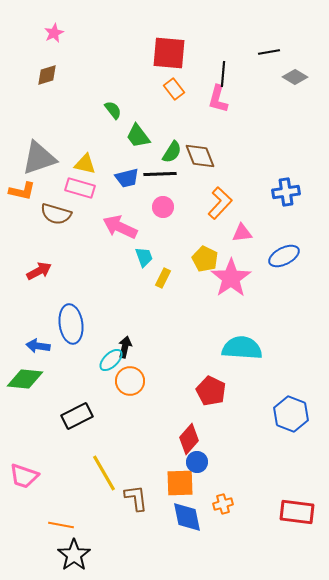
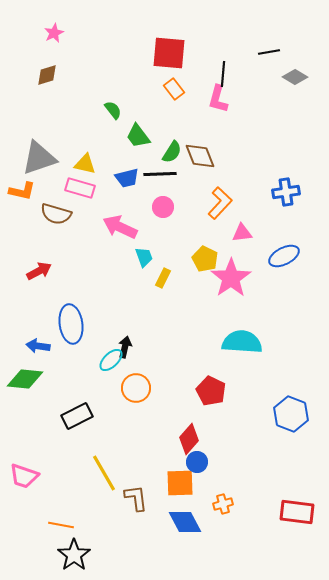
cyan semicircle at (242, 348): moved 6 px up
orange circle at (130, 381): moved 6 px right, 7 px down
blue diamond at (187, 517): moved 2 px left, 5 px down; rotated 16 degrees counterclockwise
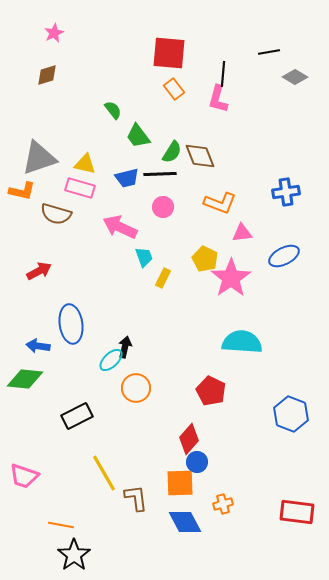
orange L-shape at (220, 203): rotated 68 degrees clockwise
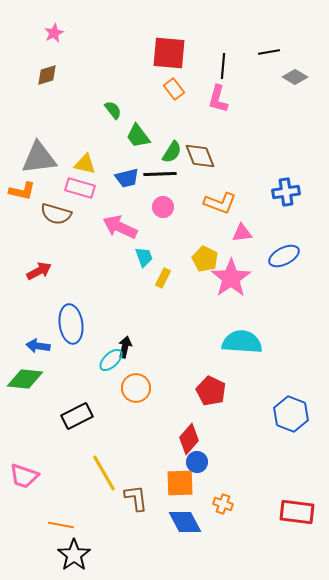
black line at (223, 74): moved 8 px up
gray triangle at (39, 158): rotated 12 degrees clockwise
orange cross at (223, 504): rotated 36 degrees clockwise
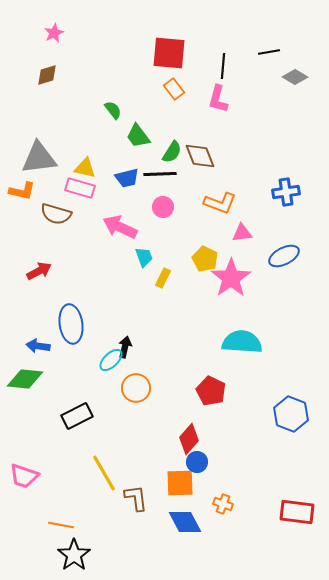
yellow triangle at (85, 164): moved 4 px down
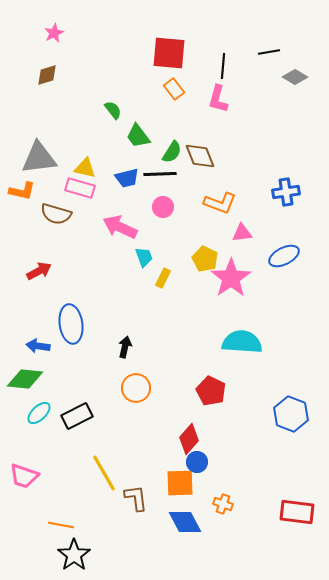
cyan ellipse at (111, 360): moved 72 px left, 53 px down
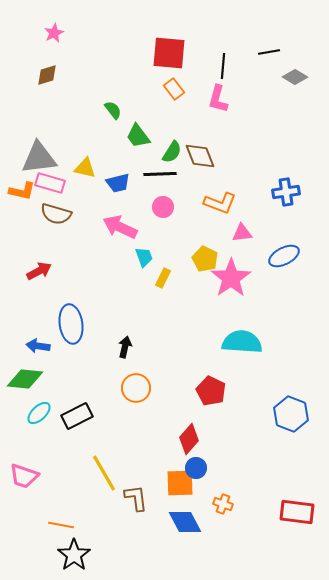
blue trapezoid at (127, 178): moved 9 px left, 5 px down
pink rectangle at (80, 188): moved 30 px left, 5 px up
blue circle at (197, 462): moved 1 px left, 6 px down
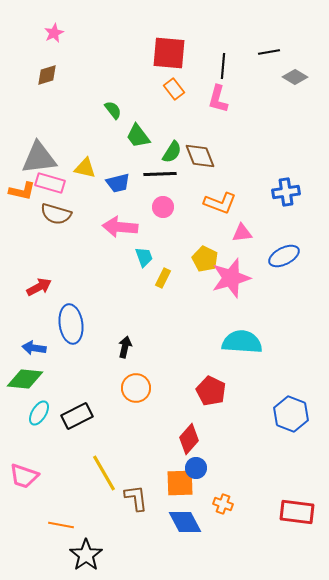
pink arrow at (120, 227): rotated 20 degrees counterclockwise
red arrow at (39, 271): moved 16 px down
pink star at (231, 278): rotated 18 degrees clockwise
blue arrow at (38, 346): moved 4 px left, 2 px down
cyan ellipse at (39, 413): rotated 15 degrees counterclockwise
black star at (74, 555): moved 12 px right
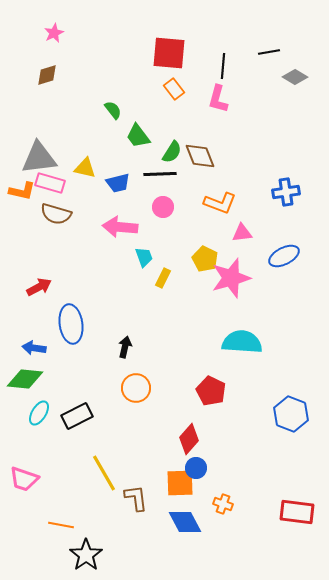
pink trapezoid at (24, 476): moved 3 px down
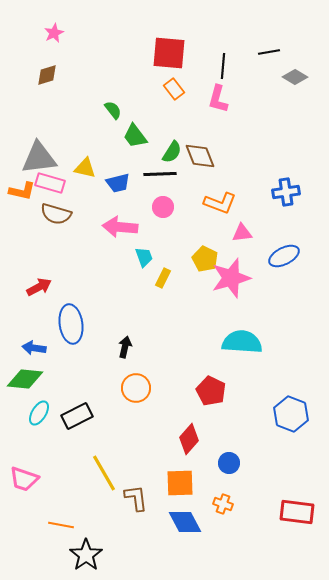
green trapezoid at (138, 136): moved 3 px left
blue circle at (196, 468): moved 33 px right, 5 px up
